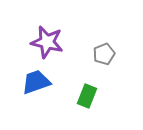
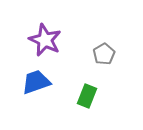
purple star: moved 2 px left, 2 px up; rotated 12 degrees clockwise
gray pentagon: rotated 10 degrees counterclockwise
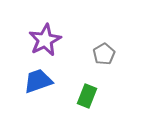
purple star: rotated 20 degrees clockwise
blue trapezoid: moved 2 px right, 1 px up
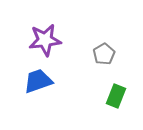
purple star: rotated 20 degrees clockwise
green rectangle: moved 29 px right
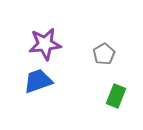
purple star: moved 4 px down
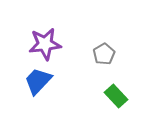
blue trapezoid: rotated 28 degrees counterclockwise
green rectangle: rotated 65 degrees counterclockwise
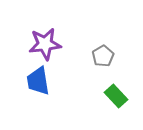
gray pentagon: moved 1 px left, 2 px down
blue trapezoid: rotated 52 degrees counterclockwise
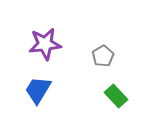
blue trapezoid: moved 9 px down; rotated 40 degrees clockwise
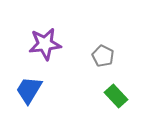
gray pentagon: rotated 15 degrees counterclockwise
blue trapezoid: moved 9 px left
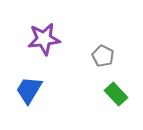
purple star: moved 1 px left, 5 px up
green rectangle: moved 2 px up
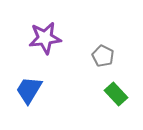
purple star: moved 1 px right, 1 px up
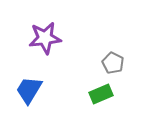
gray pentagon: moved 10 px right, 7 px down
green rectangle: moved 15 px left; rotated 70 degrees counterclockwise
